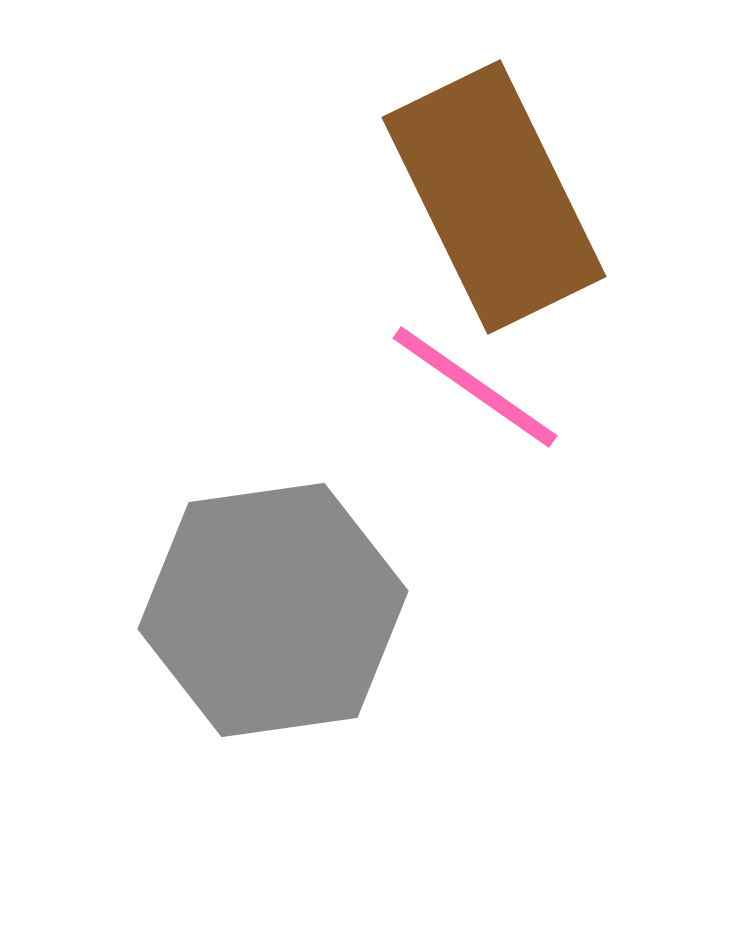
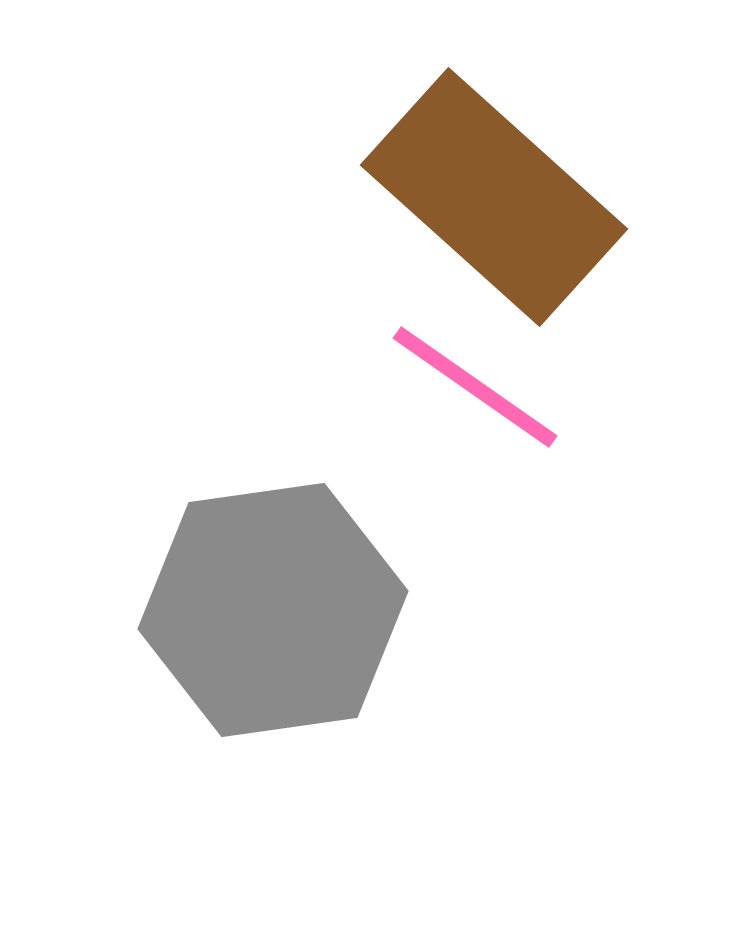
brown rectangle: rotated 22 degrees counterclockwise
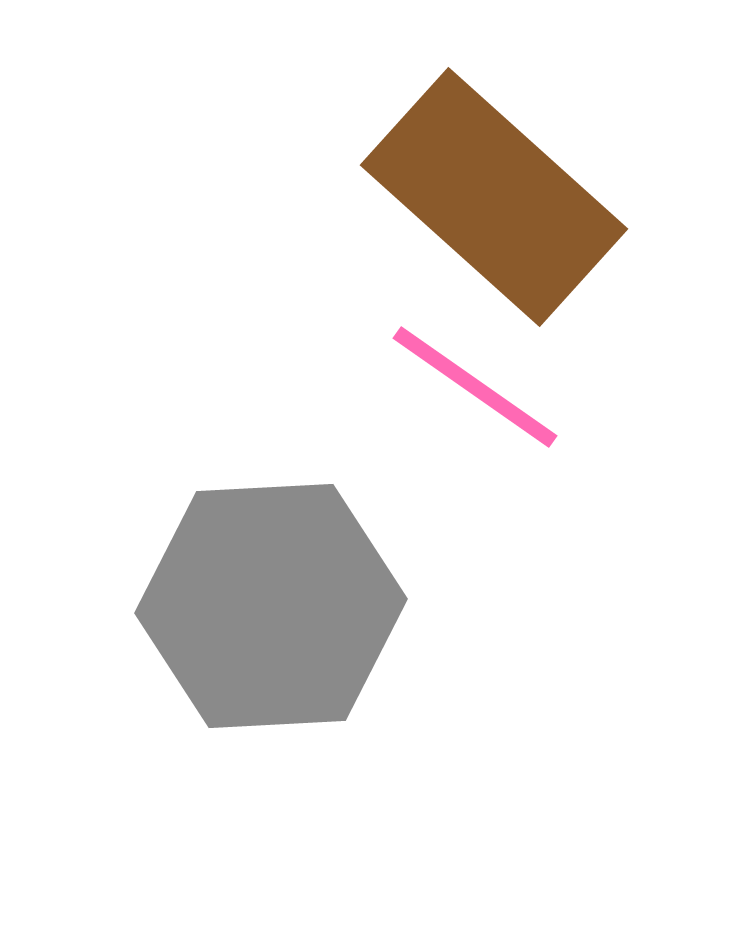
gray hexagon: moved 2 px left, 4 px up; rotated 5 degrees clockwise
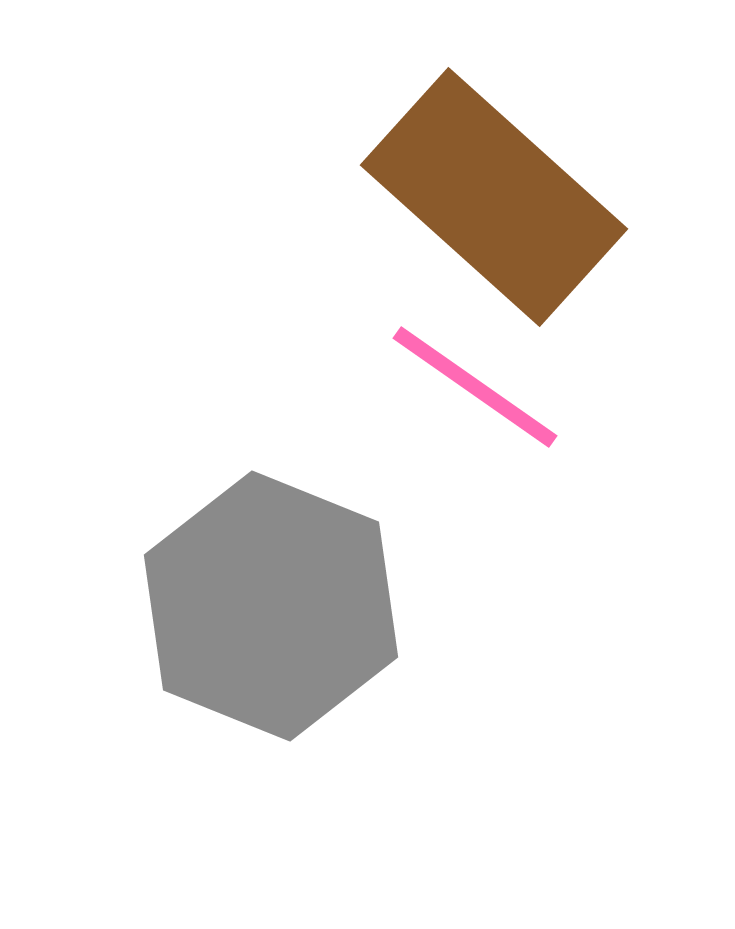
gray hexagon: rotated 25 degrees clockwise
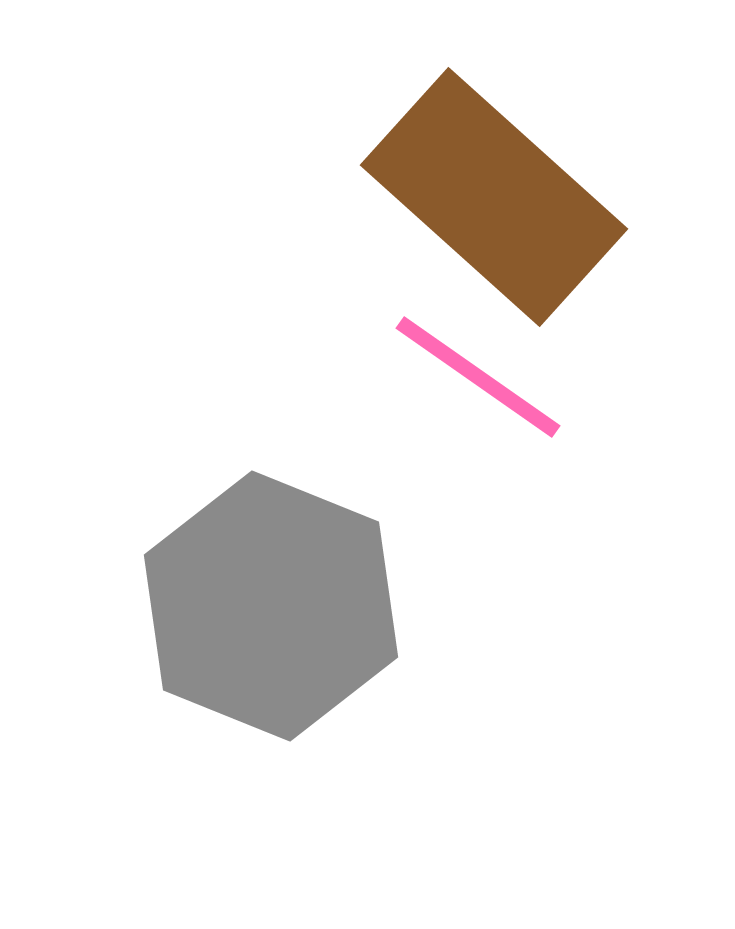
pink line: moved 3 px right, 10 px up
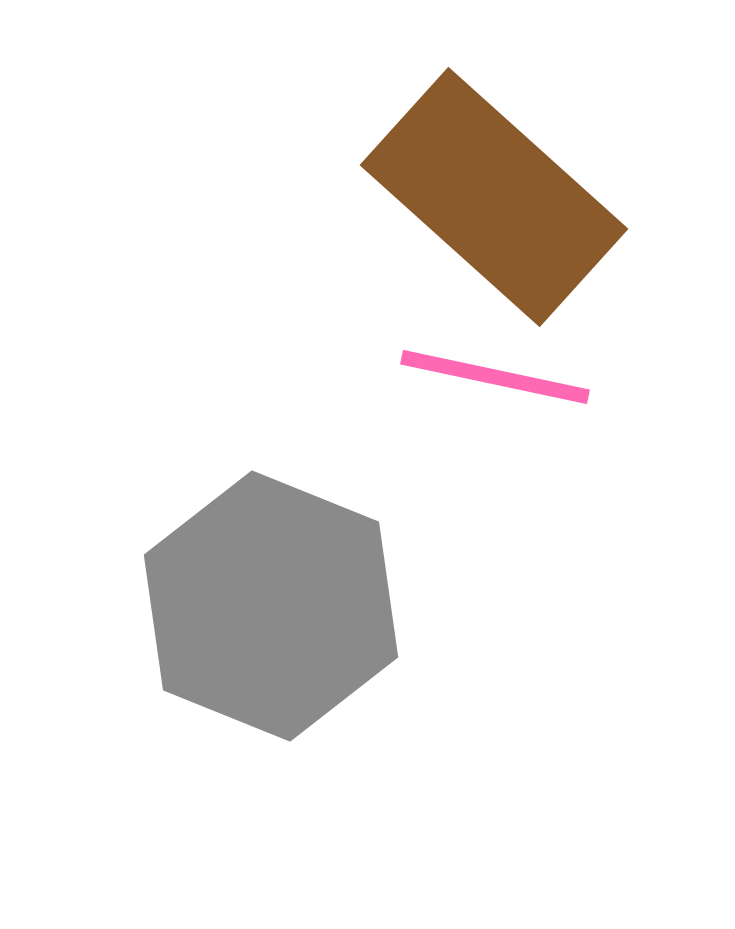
pink line: moved 17 px right; rotated 23 degrees counterclockwise
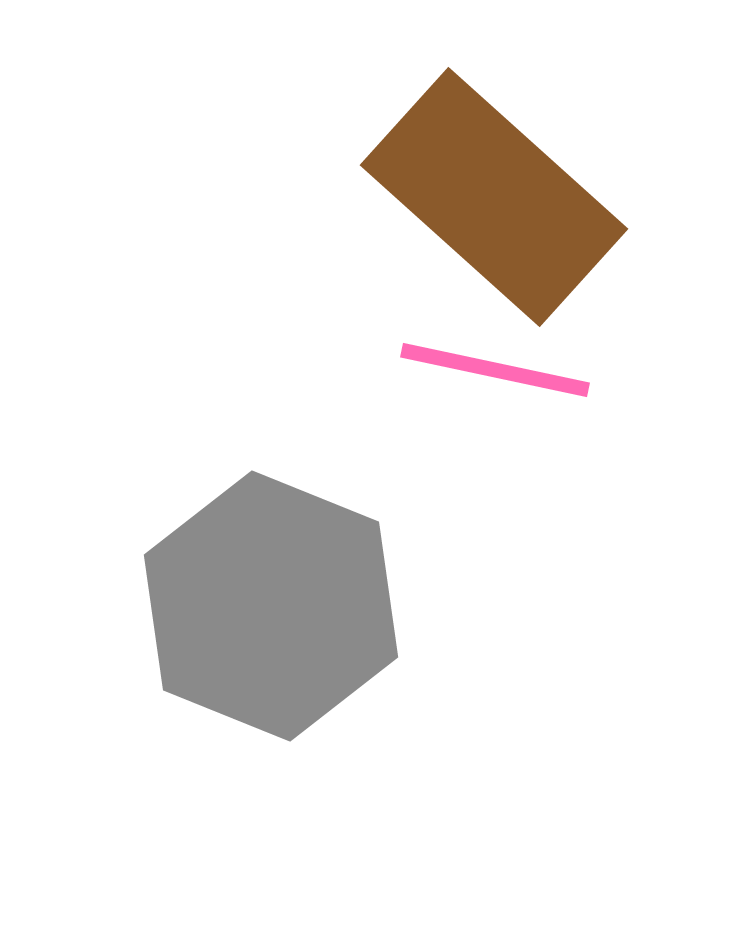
pink line: moved 7 px up
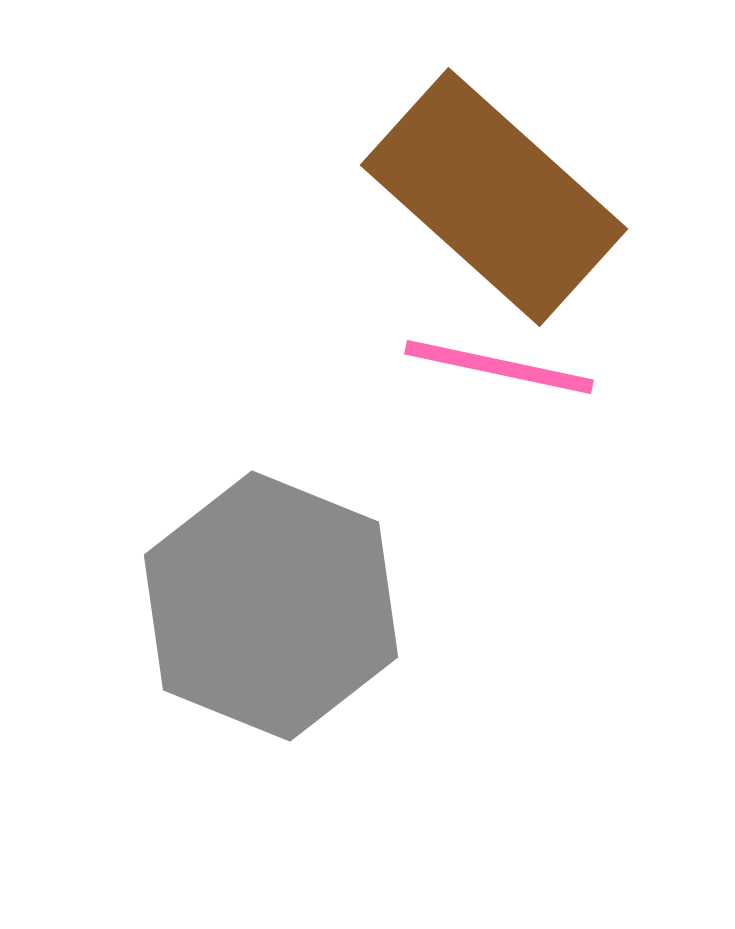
pink line: moved 4 px right, 3 px up
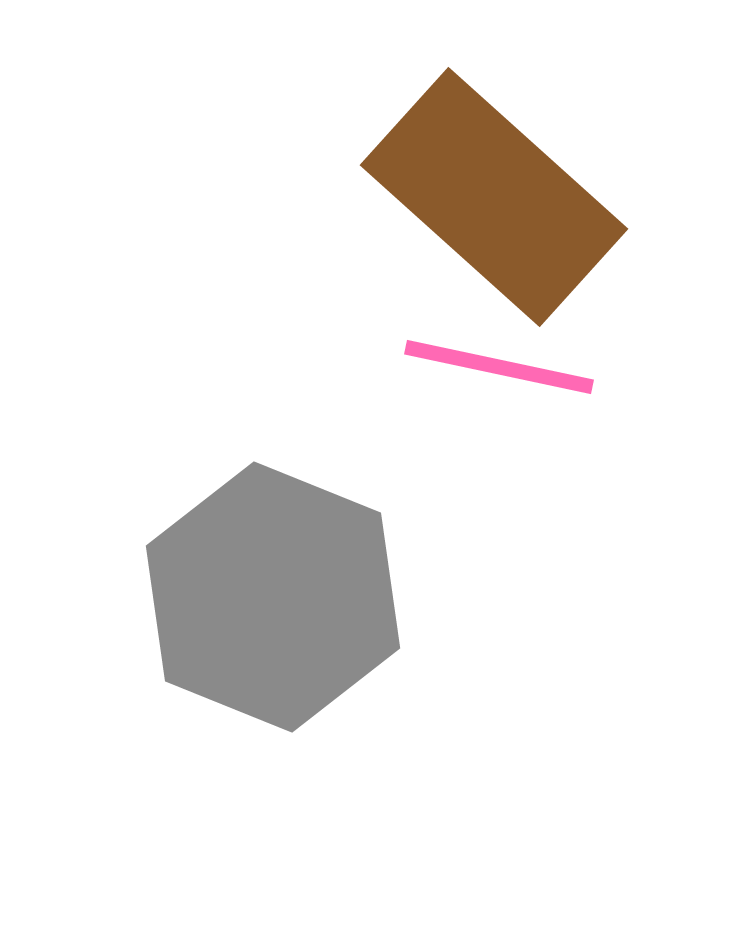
gray hexagon: moved 2 px right, 9 px up
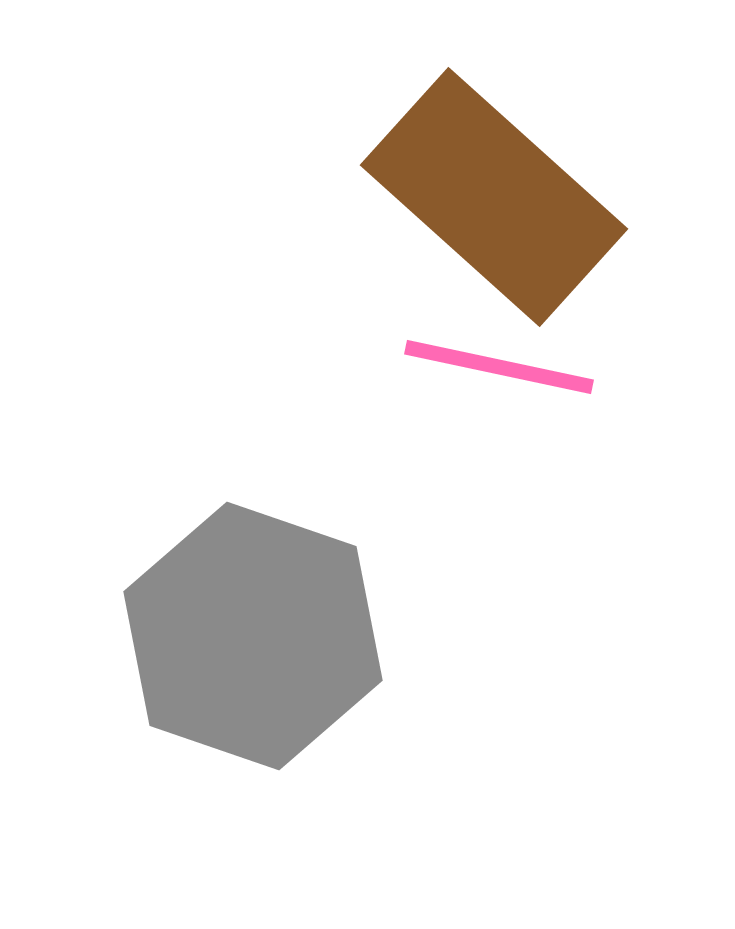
gray hexagon: moved 20 px left, 39 px down; rotated 3 degrees counterclockwise
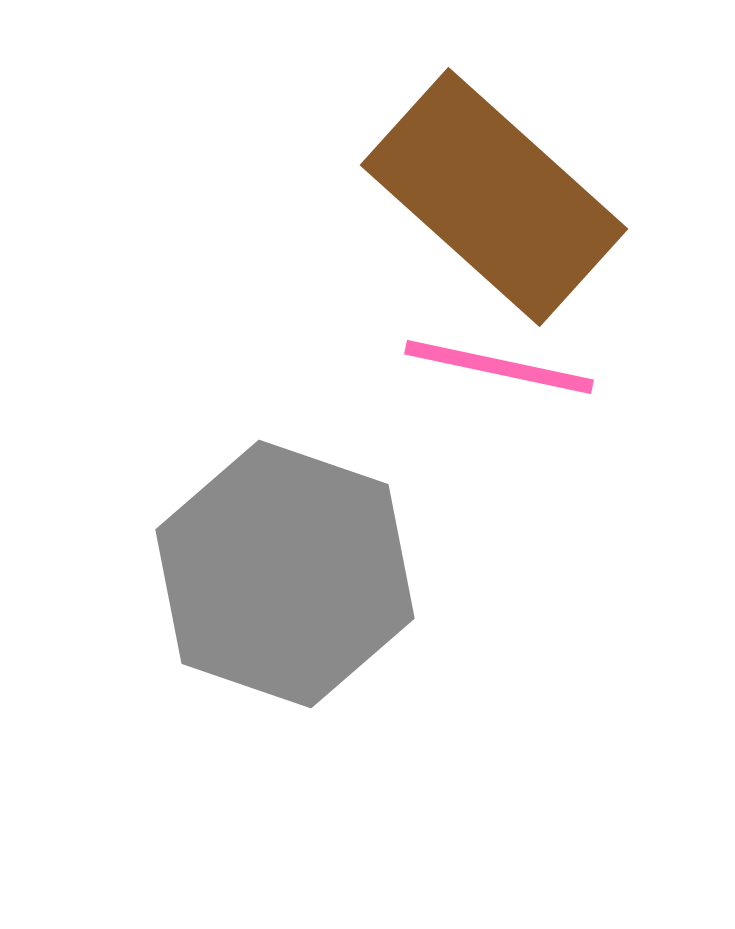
gray hexagon: moved 32 px right, 62 px up
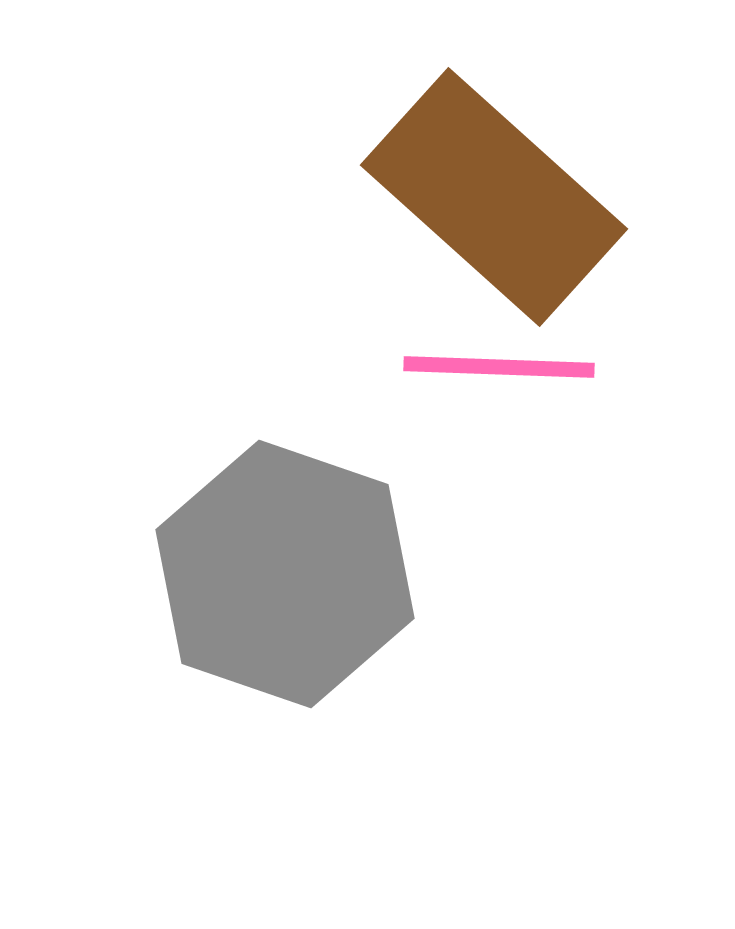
pink line: rotated 10 degrees counterclockwise
